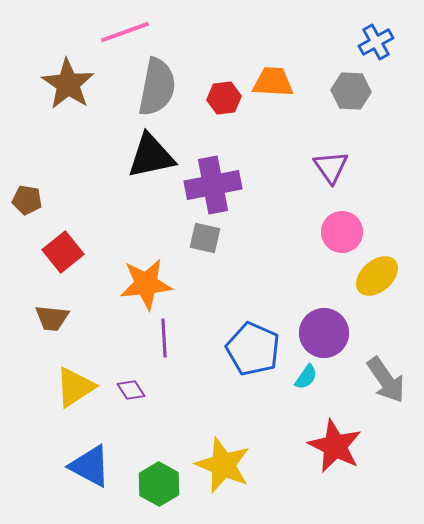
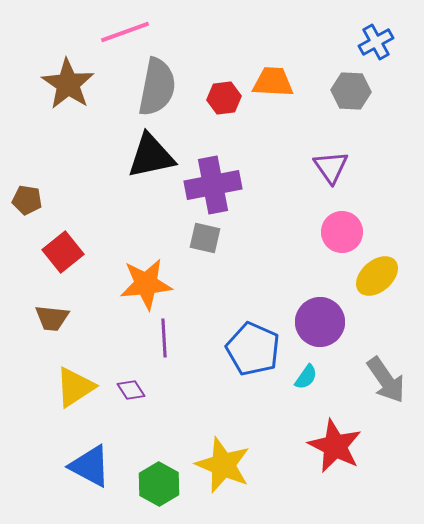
purple circle: moved 4 px left, 11 px up
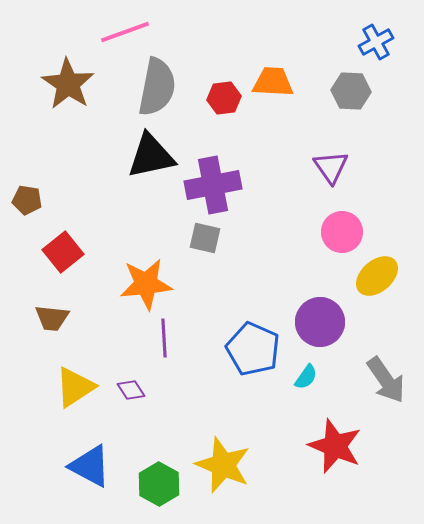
red star: rotated 4 degrees counterclockwise
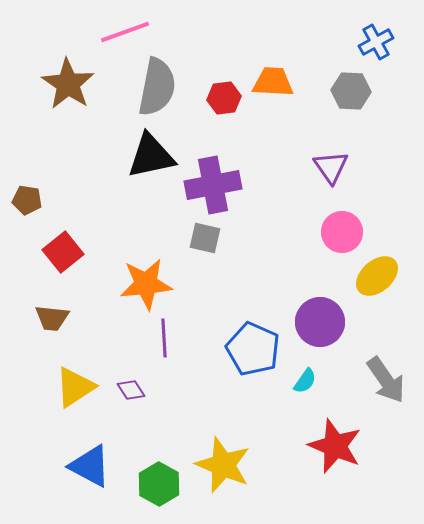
cyan semicircle: moved 1 px left, 4 px down
